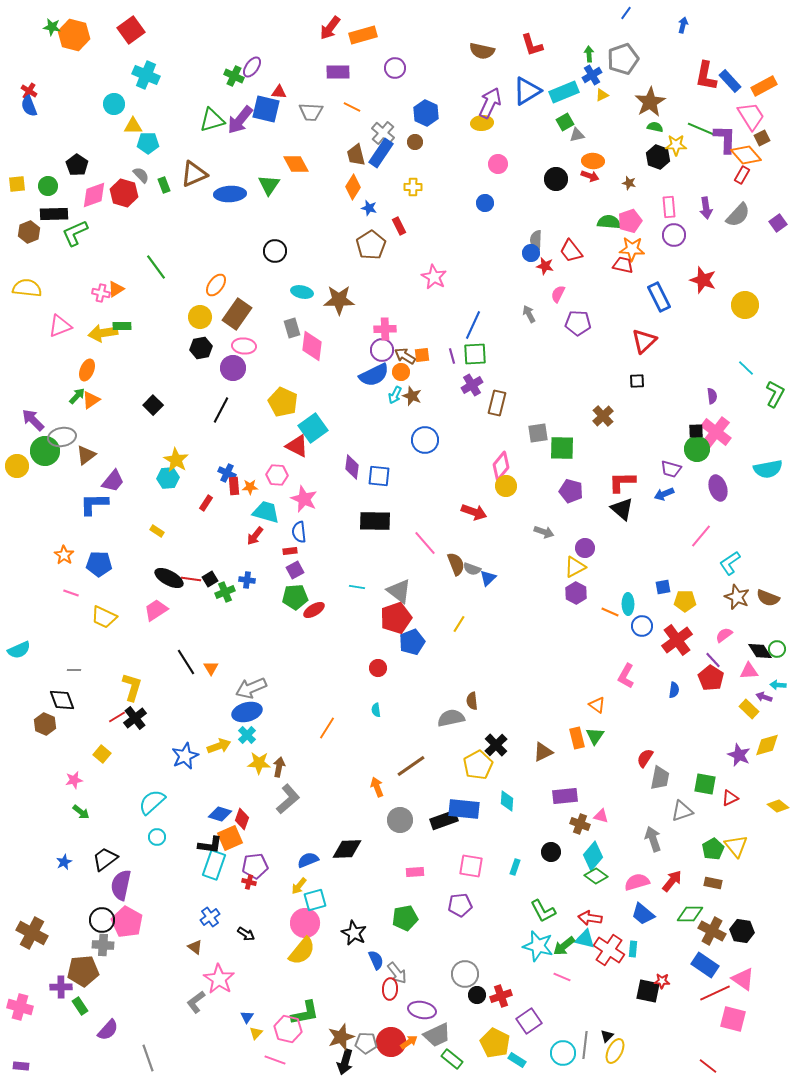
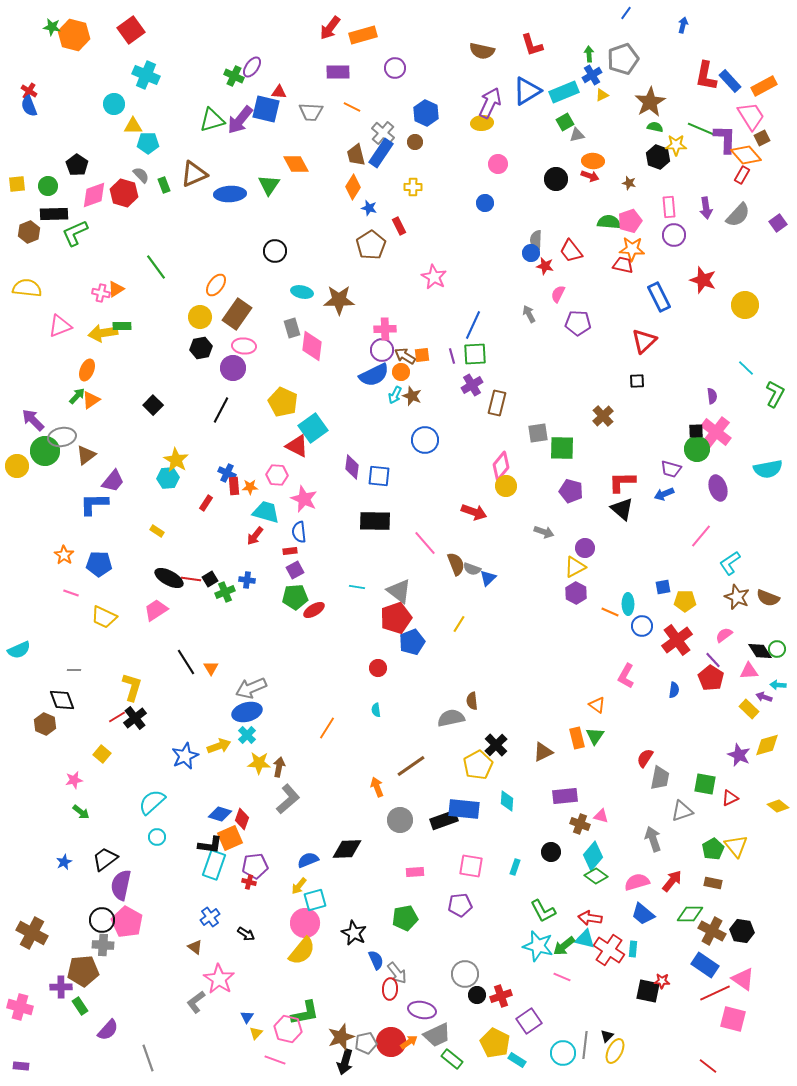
gray pentagon at (366, 1043): rotated 15 degrees counterclockwise
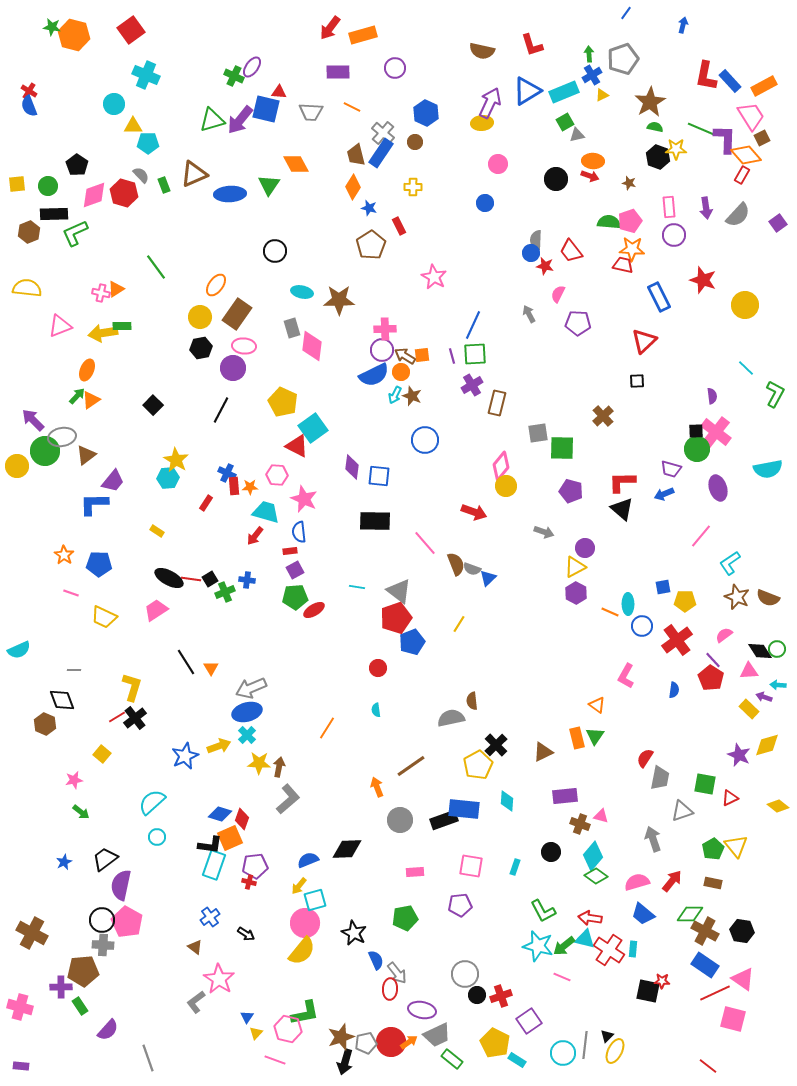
yellow star at (676, 145): moved 4 px down
brown cross at (712, 931): moved 7 px left
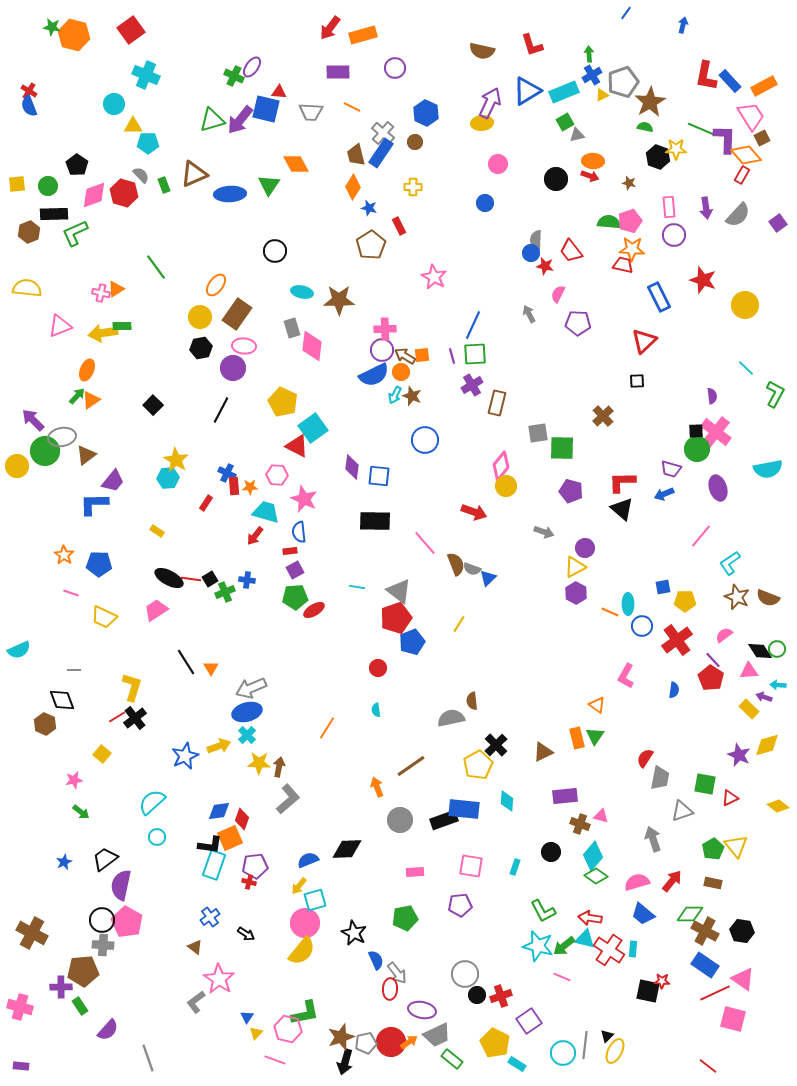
gray pentagon at (623, 59): moved 23 px down
green semicircle at (655, 127): moved 10 px left
blue diamond at (220, 814): moved 1 px left, 3 px up; rotated 25 degrees counterclockwise
cyan rectangle at (517, 1060): moved 4 px down
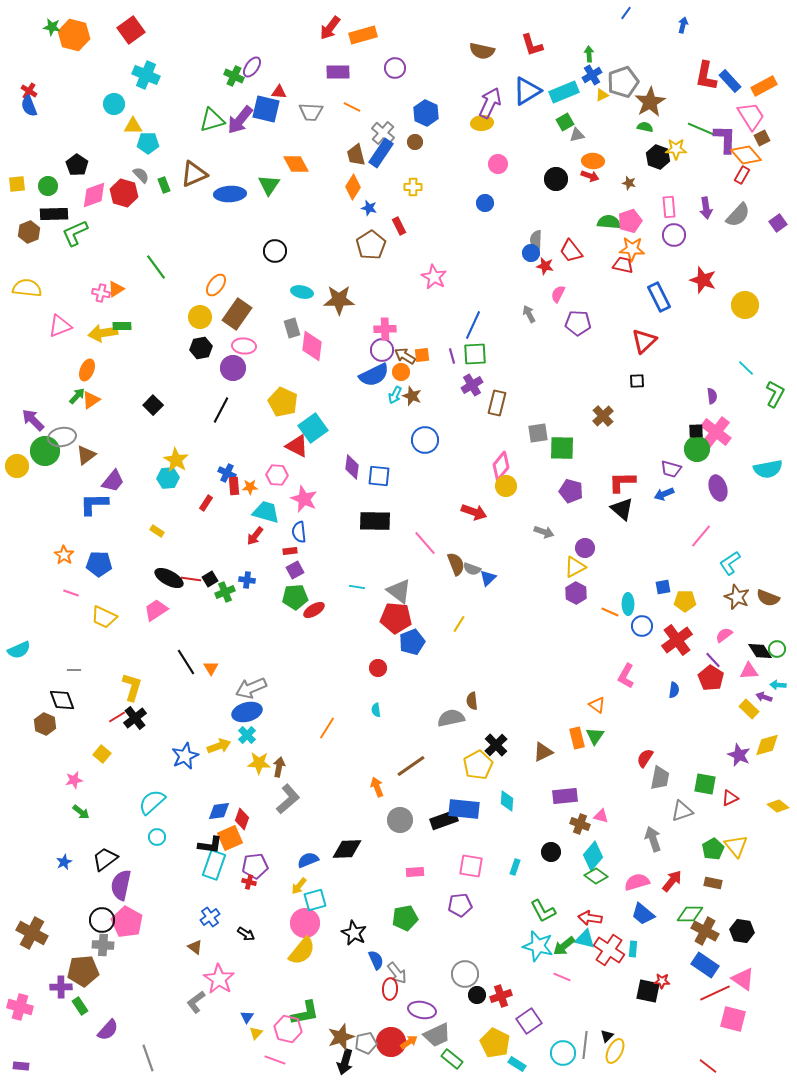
red pentagon at (396, 618): rotated 24 degrees clockwise
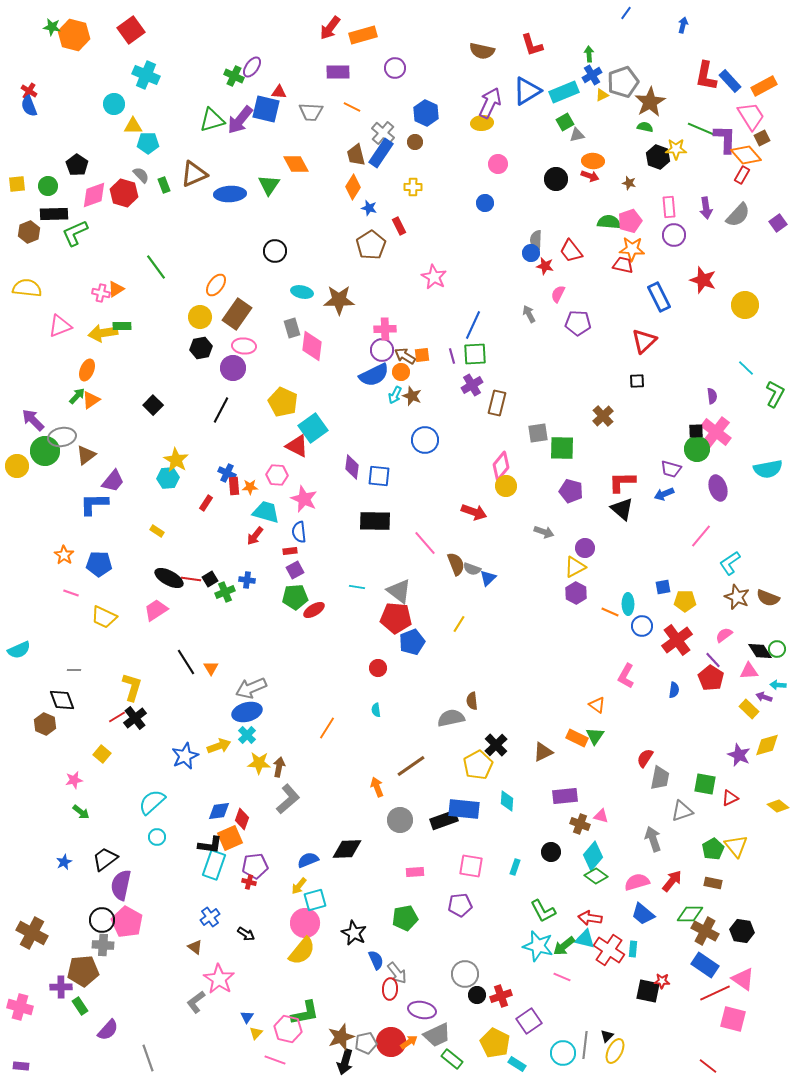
orange rectangle at (577, 738): rotated 50 degrees counterclockwise
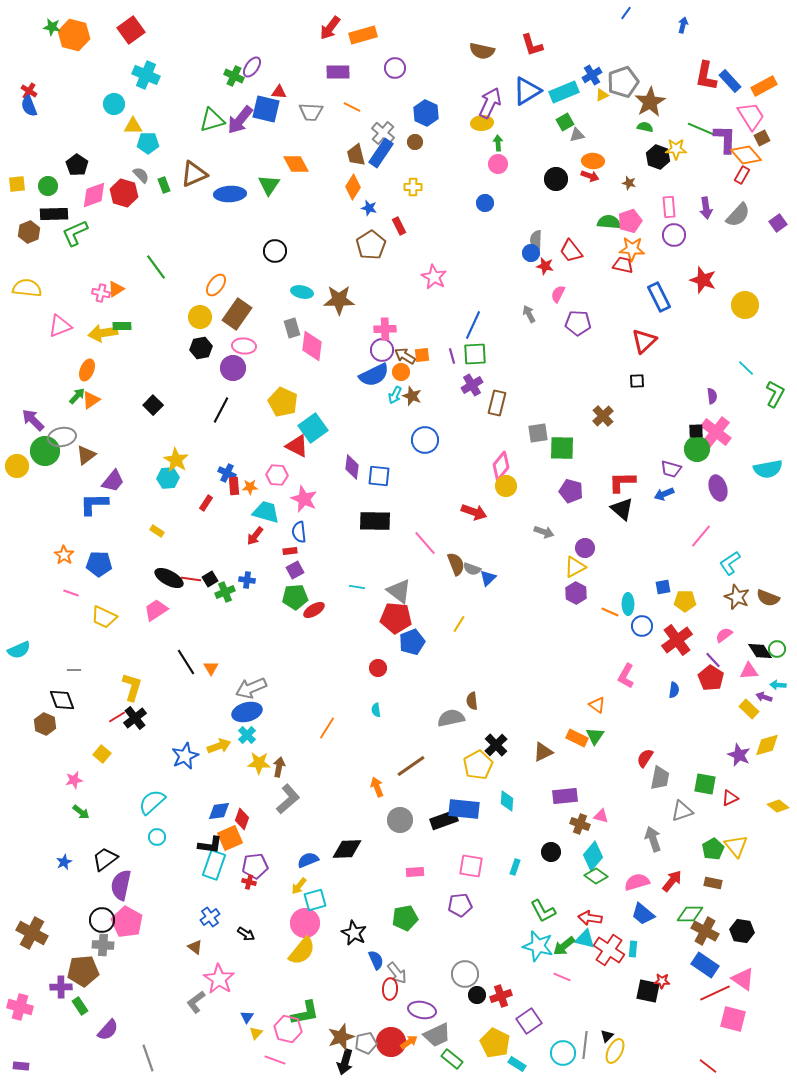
green arrow at (589, 54): moved 91 px left, 89 px down
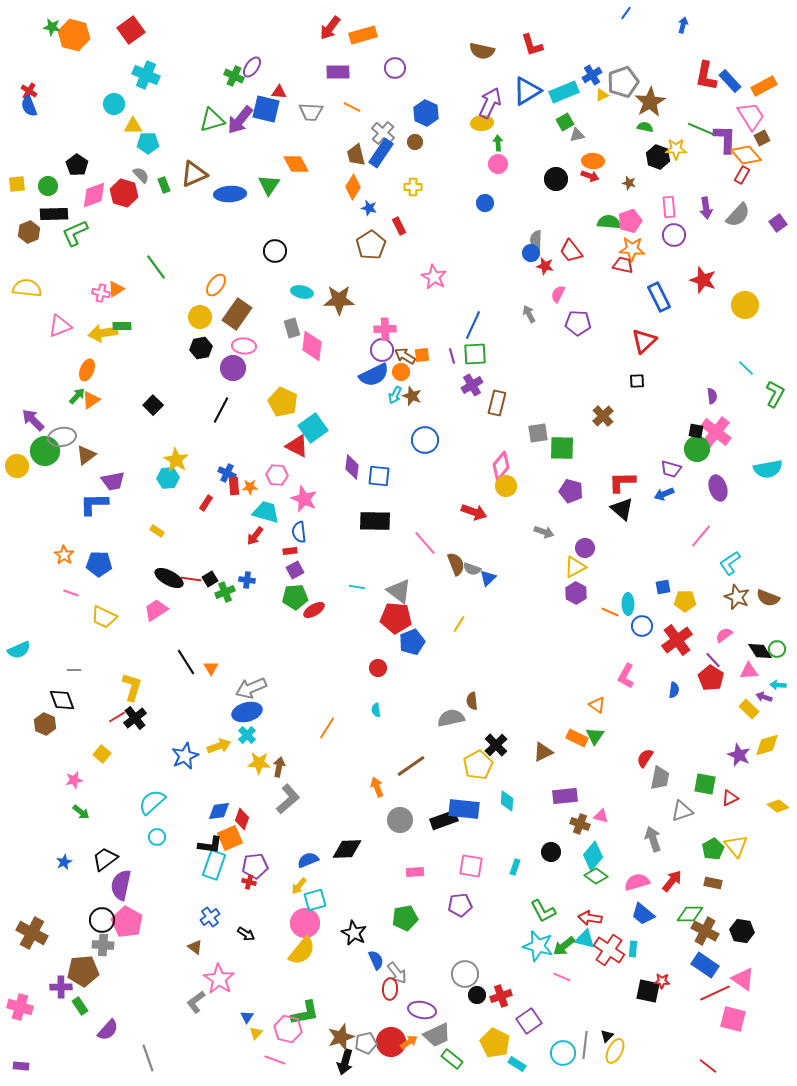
black square at (696, 431): rotated 14 degrees clockwise
purple trapezoid at (113, 481): rotated 40 degrees clockwise
